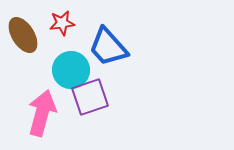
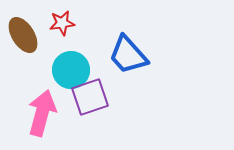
blue trapezoid: moved 20 px right, 8 px down
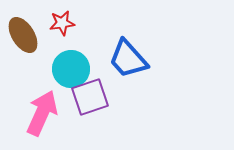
blue trapezoid: moved 4 px down
cyan circle: moved 1 px up
pink arrow: rotated 9 degrees clockwise
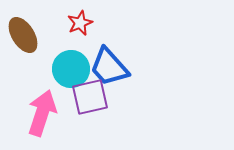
red star: moved 18 px right; rotated 15 degrees counterclockwise
blue trapezoid: moved 19 px left, 8 px down
purple square: rotated 6 degrees clockwise
pink arrow: rotated 6 degrees counterclockwise
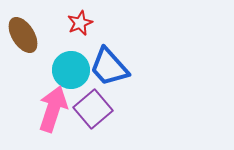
cyan circle: moved 1 px down
purple square: moved 3 px right, 12 px down; rotated 27 degrees counterclockwise
pink arrow: moved 11 px right, 4 px up
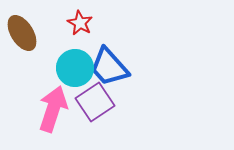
red star: rotated 20 degrees counterclockwise
brown ellipse: moved 1 px left, 2 px up
cyan circle: moved 4 px right, 2 px up
purple square: moved 2 px right, 7 px up; rotated 6 degrees clockwise
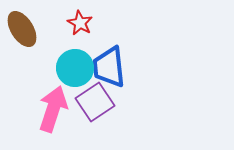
brown ellipse: moved 4 px up
blue trapezoid: rotated 36 degrees clockwise
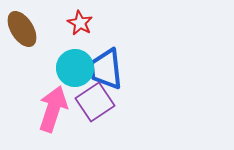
blue trapezoid: moved 3 px left, 2 px down
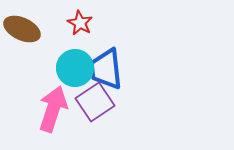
brown ellipse: rotated 33 degrees counterclockwise
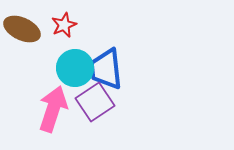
red star: moved 16 px left, 2 px down; rotated 20 degrees clockwise
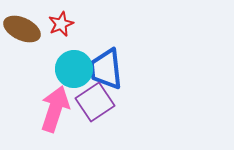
red star: moved 3 px left, 1 px up
cyan circle: moved 1 px left, 1 px down
pink arrow: moved 2 px right
